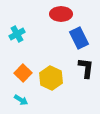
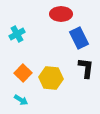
yellow hexagon: rotated 20 degrees counterclockwise
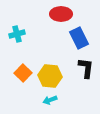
cyan cross: rotated 14 degrees clockwise
yellow hexagon: moved 1 px left, 2 px up
cyan arrow: moved 29 px right; rotated 128 degrees clockwise
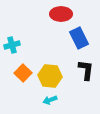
cyan cross: moved 5 px left, 11 px down
black L-shape: moved 2 px down
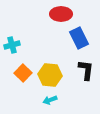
yellow hexagon: moved 1 px up
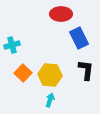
cyan arrow: rotated 128 degrees clockwise
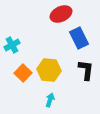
red ellipse: rotated 25 degrees counterclockwise
cyan cross: rotated 14 degrees counterclockwise
yellow hexagon: moved 1 px left, 5 px up
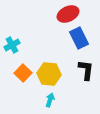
red ellipse: moved 7 px right
yellow hexagon: moved 4 px down
